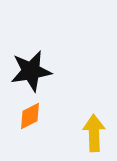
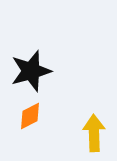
black star: rotated 6 degrees counterclockwise
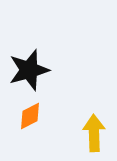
black star: moved 2 px left, 1 px up
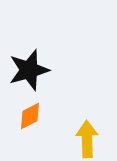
yellow arrow: moved 7 px left, 6 px down
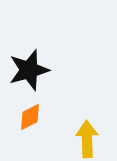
orange diamond: moved 1 px down
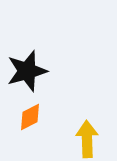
black star: moved 2 px left, 1 px down
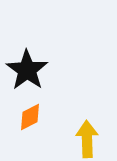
black star: moved 1 px up; rotated 21 degrees counterclockwise
